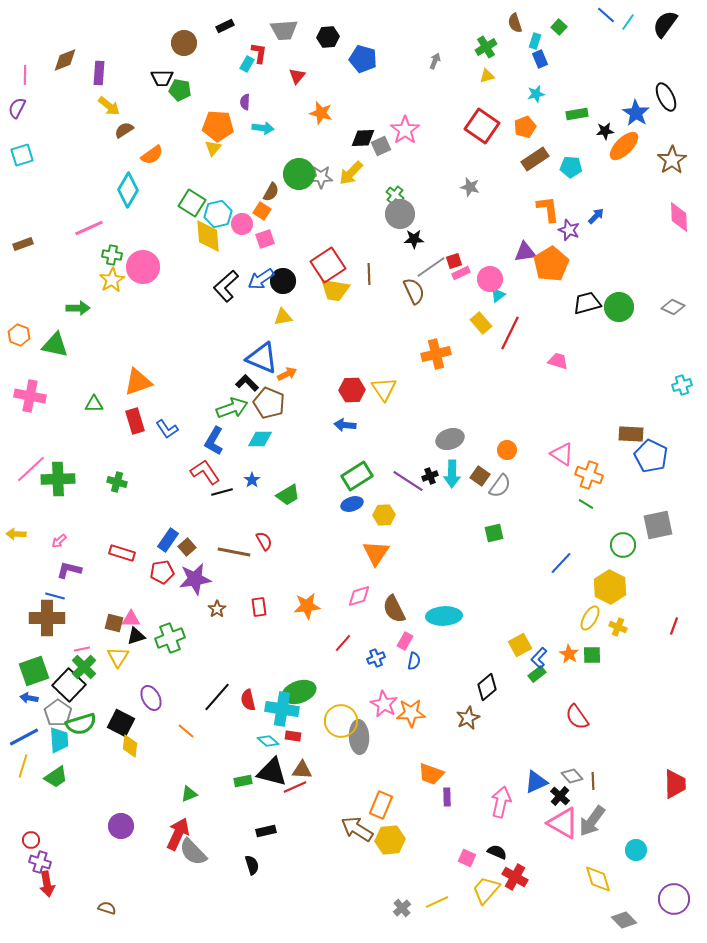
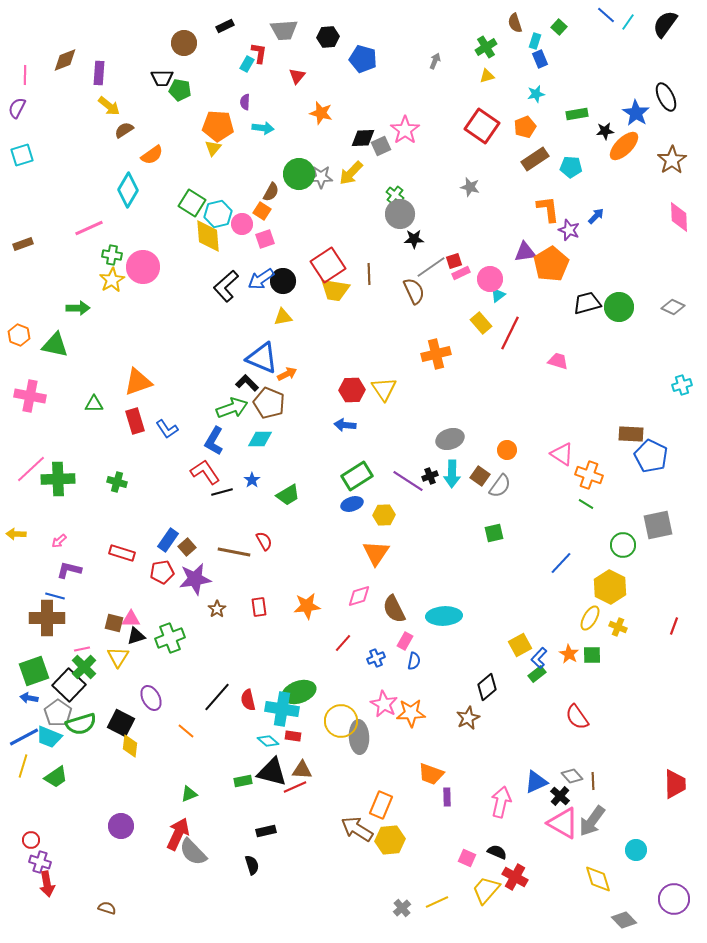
cyan trapezoid at (59, 740): moved 10 px left, 3 px up; rotated 116 degrees clockwise
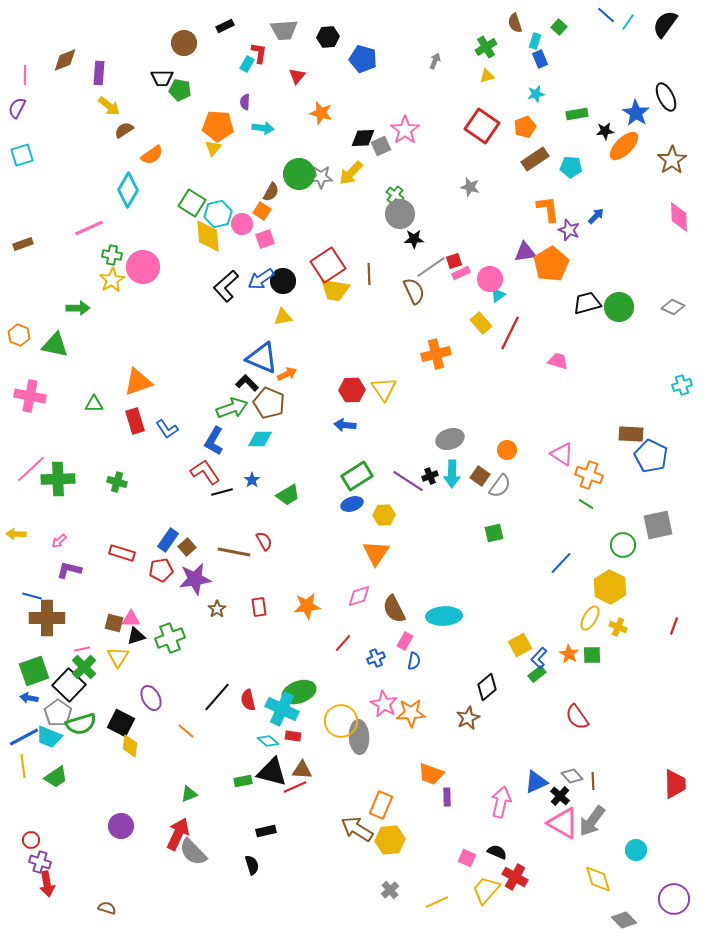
red pentagon at (162, 572): moved 1 px left, 2 px up
blue line at (55, 596): moved 23 px left
cyan cross at (282, 709): rotated 16 degrees clockwise
yellow line at (23, 766): rotated 25 degrees counterclockwise
gray cross at (402, 908): moved 12 px left, 18 px up
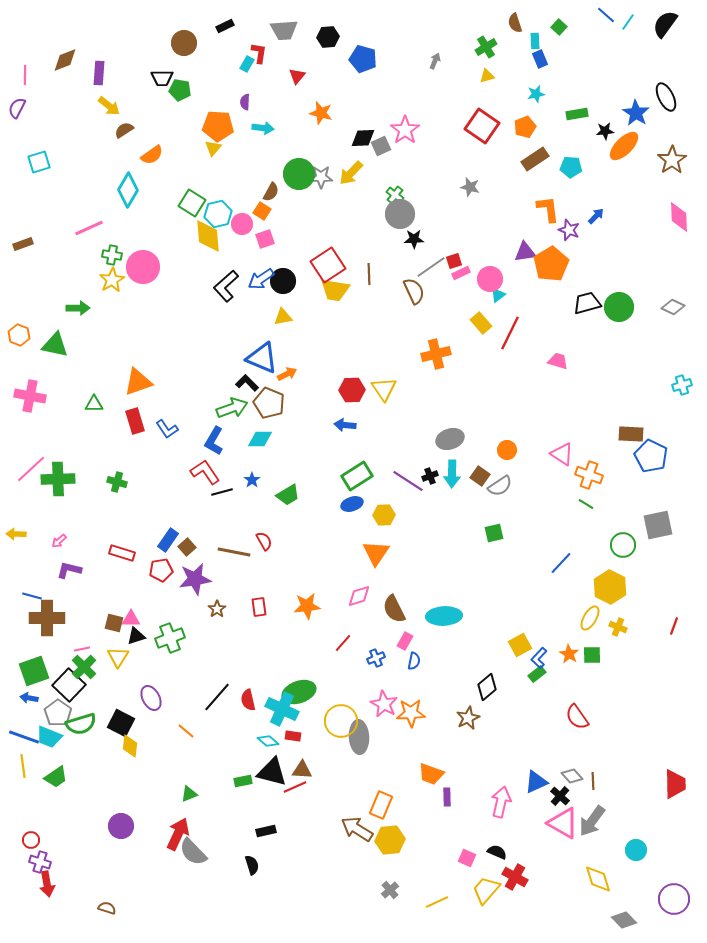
cyan rectangle at (535, 41): rotated 21 degrees counterclockwise
cyan square at (22, 155): moved 17 px right, 7 px down
gray semicircle at (500, 486): rotated 20 degrees clockwise
blue line at (24, 737): rotated 48 degrees clockwise
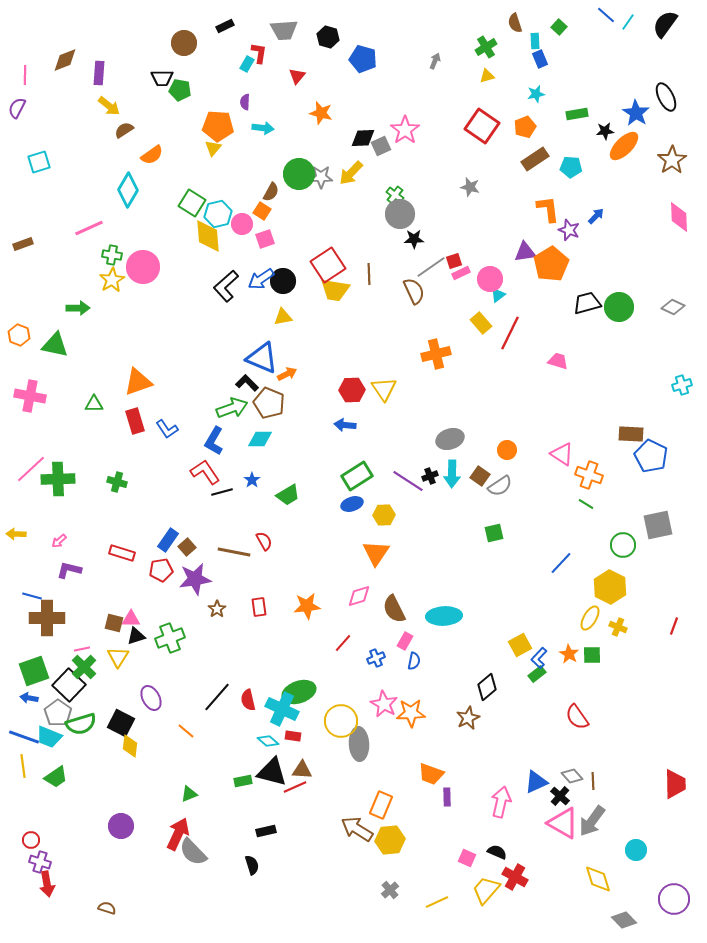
black hexagon at (328, 37): rotated 20 degrees clockwise
gray ellipse at (359, 737): moved 7 px down
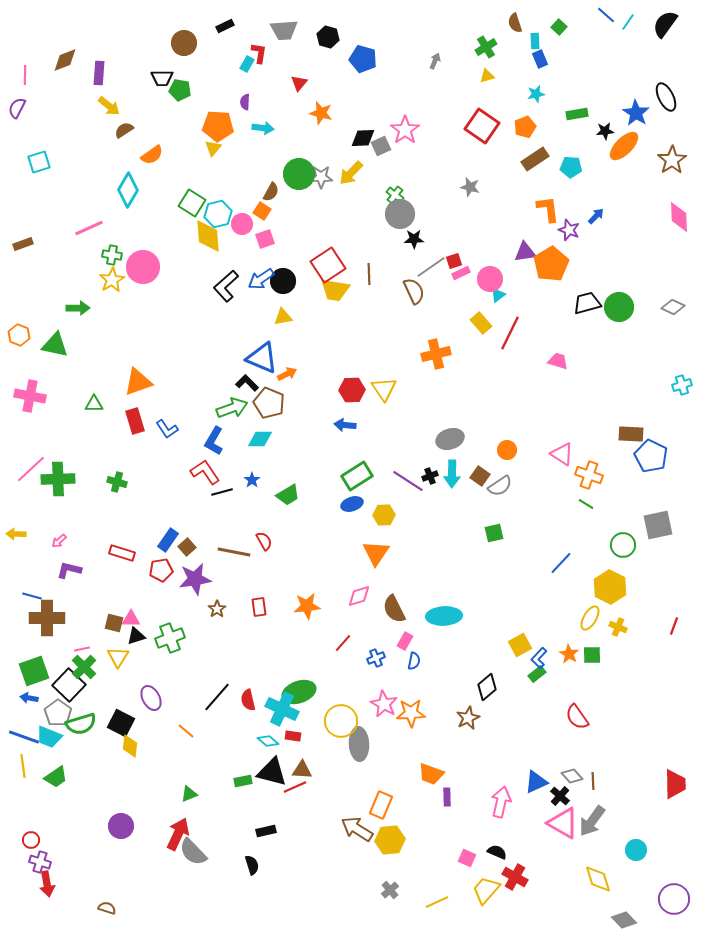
red triangle at (297, 76): moved 2 px right, 7 px down
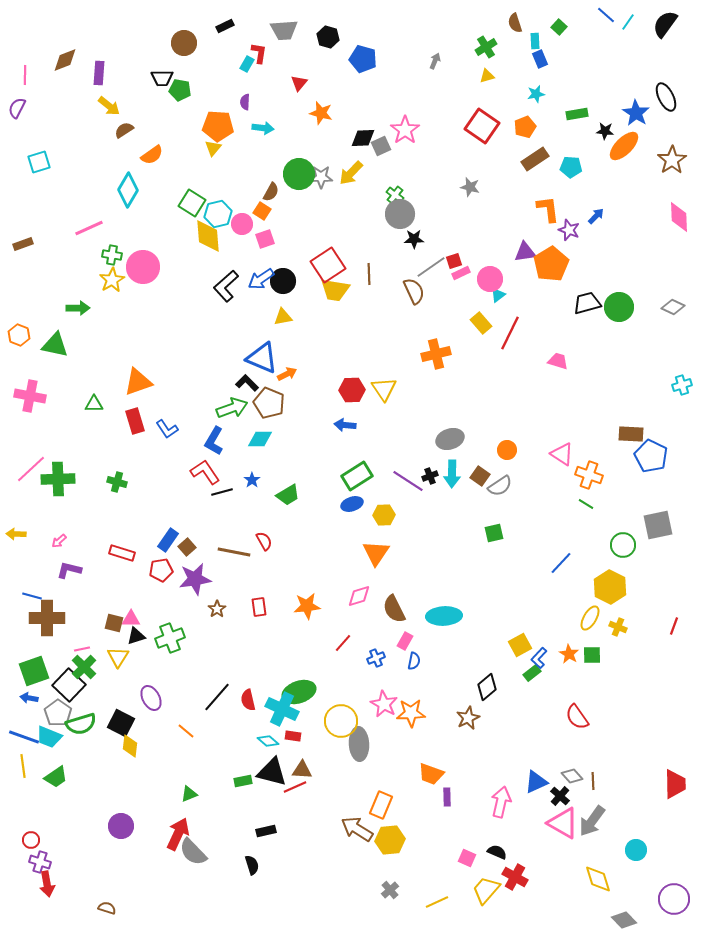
black star at (605, 131): rotated 12 degrees clockwise
green rectangle at (537, 674): moved 5 px left, 1 px up
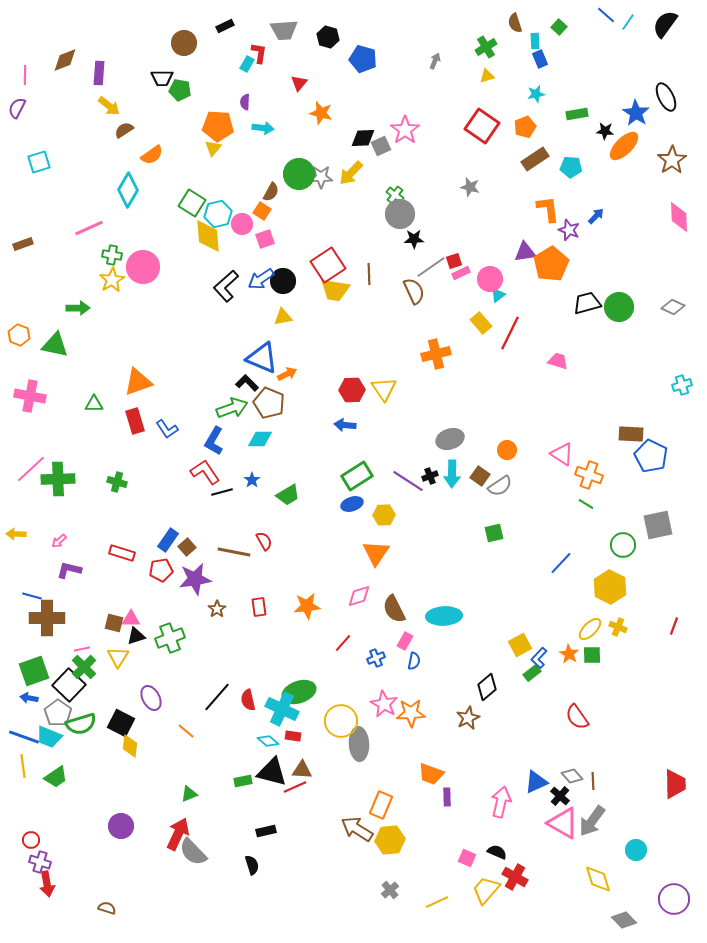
yellow ellipse at (590, 618): moved 11 px down; rotated 15 degrees clockwise
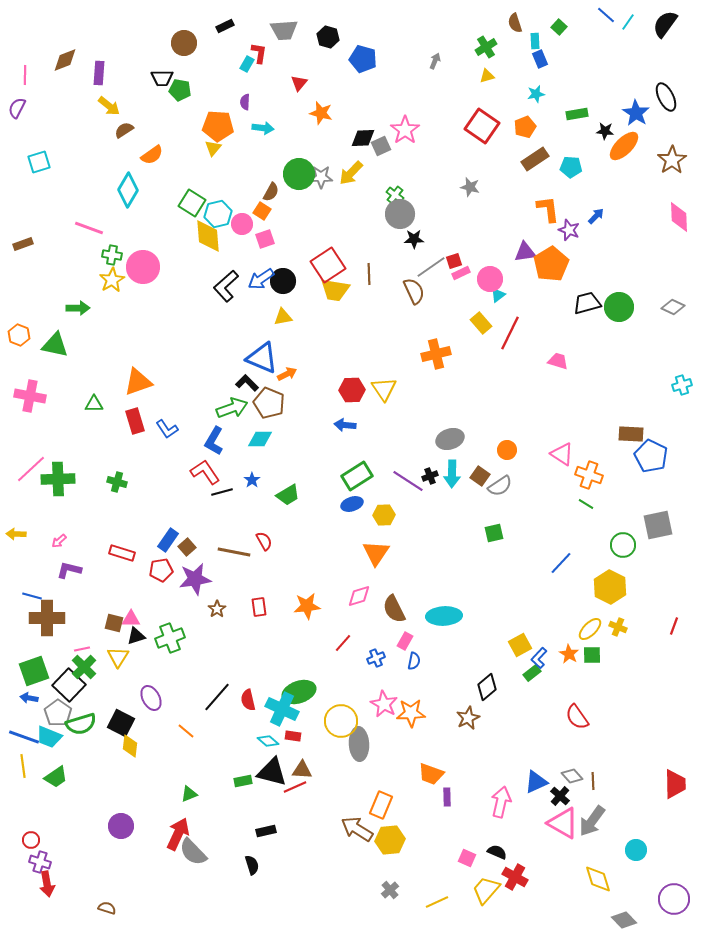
pink line at (89, 228): rotated 44 degrees clockwise
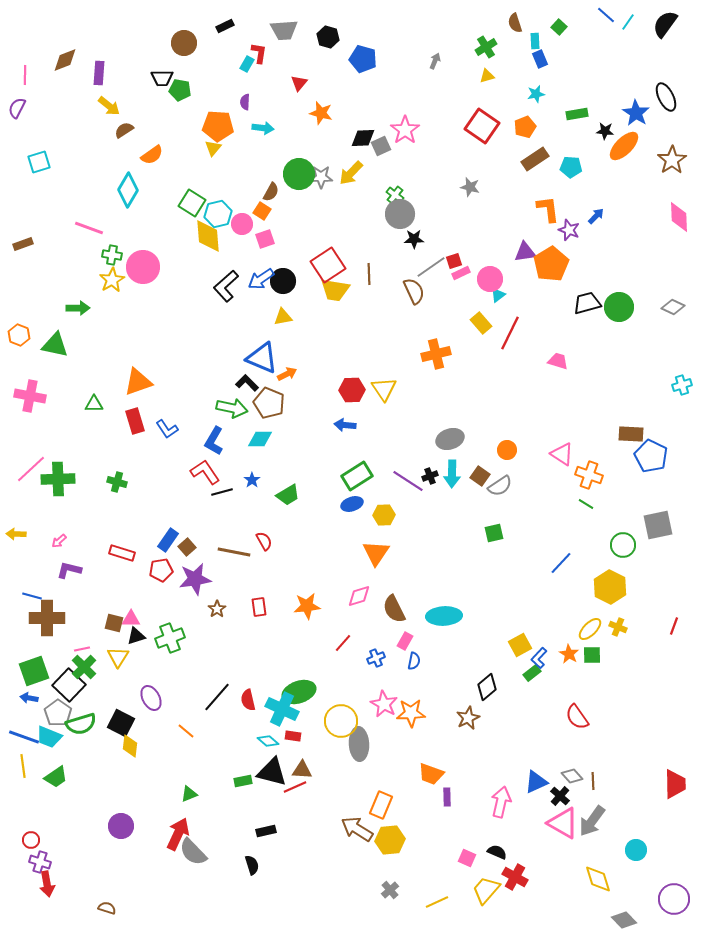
green arrow at (232, 408): rotated 32 degrees clockwise
